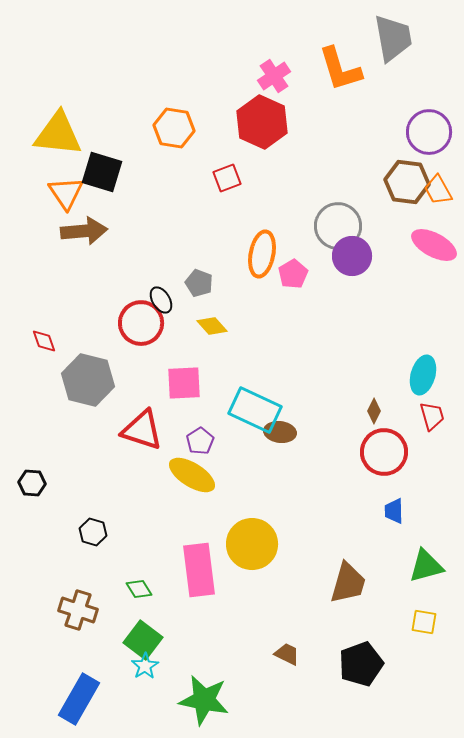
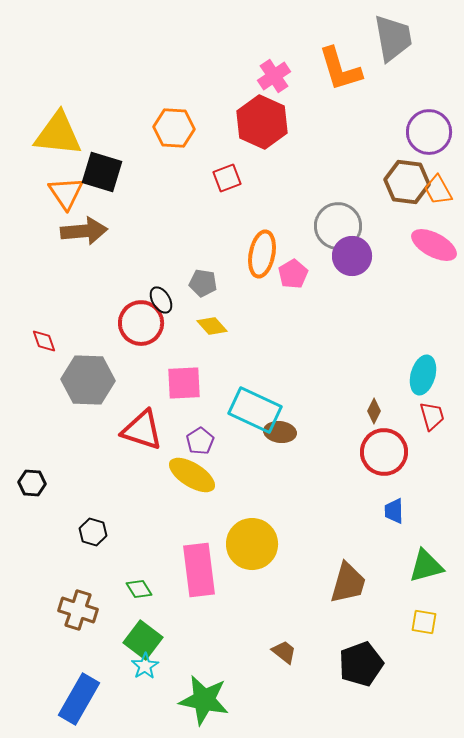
orange hexagon at (174, 128): rotated 6 degrees counterclockwise
gray pentagon at (199, 283): moved 4 px right; rotated 12 degrees counterclockwise
gray hexagon at (88, 380): rotated 12 degrees counterclockwise
brown trapezoid at (287, 654): moved 3 px left, 2 px up; rotated 12 degrees clockwise
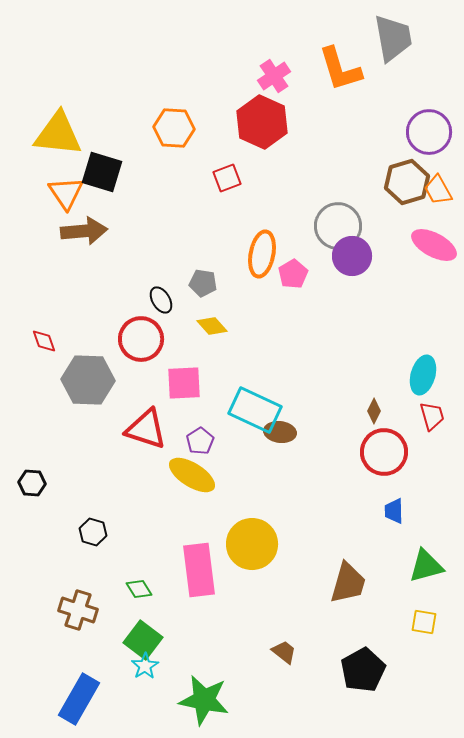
brown hexagon at (407, 182): rotated 24 degrees counterclockwise
red circle at (141, 323): moved 16 px down
red triangle at (142, 430): moved 4 px right, 1 px up
black pentagon at (361, 664): moved 2 px right, 6 px down; rotated 9 degrees counterclockwise
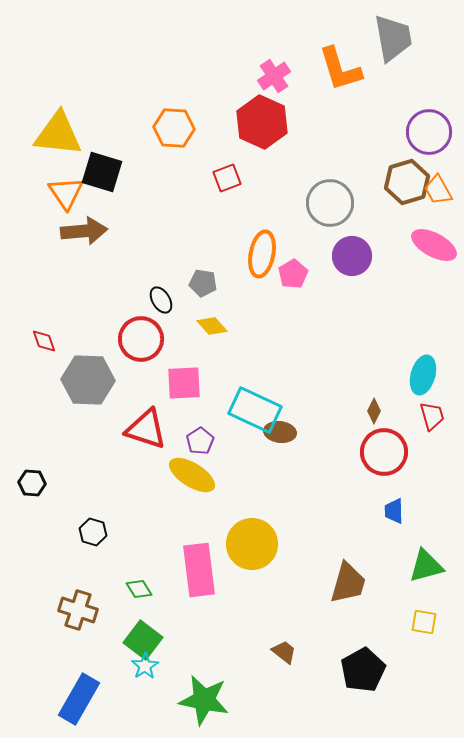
gray circle at (338, 226): moved 8 px left, 23 px up
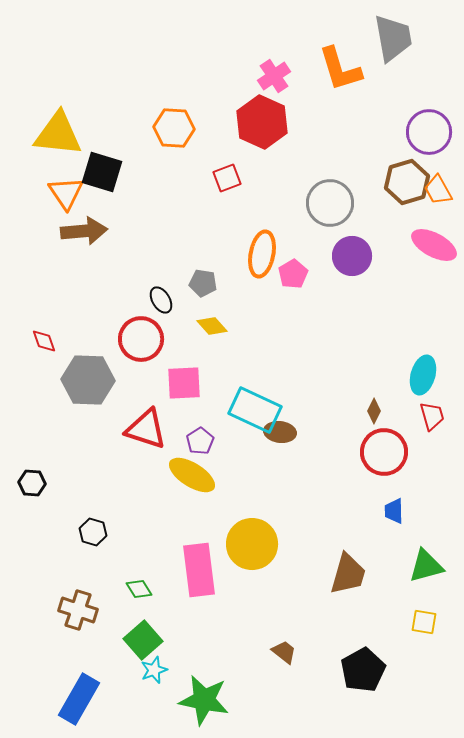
brown trapezoid at (348, 583): moved 9 px up
green square at (143, 640): rotated 12 degrees clockwise
cyan star at (145, 666): moved 9 px right, 4 px down; rotated 12 degrees clockwise
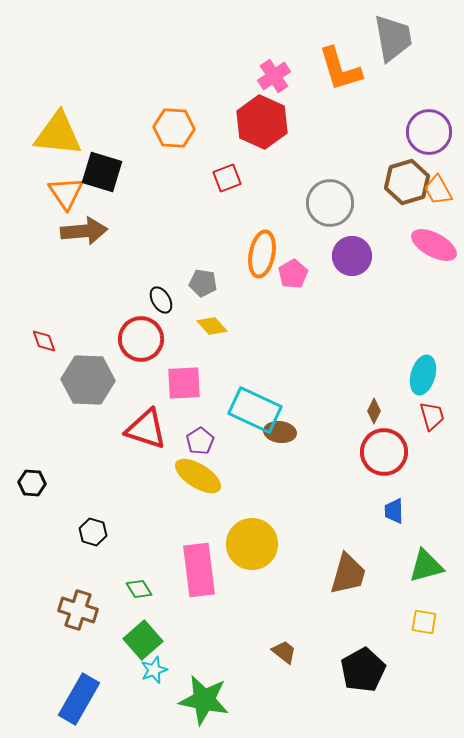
yellow ellipse at (192, 475): moved 6 px right, 1 px down
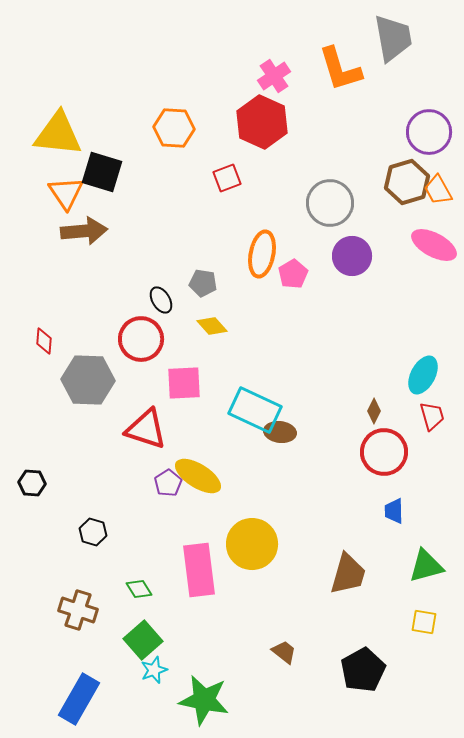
red diamond at (44, 341): rotated 24 degrees clockwise
cyan ellipse at (423, 375): rotated 12 degrees clockwise
purple pentagon at (200, 441): moved 32 px left, 42 px down
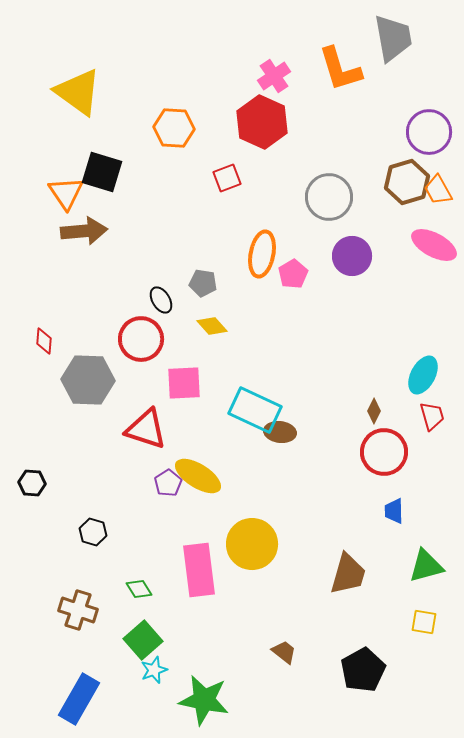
yellow triangle at (58, 134): moved 20 px right, 42 px up; rotated 30 degrees clockwise
gray circle at (330, 203): moved 1 px left, 6 px up
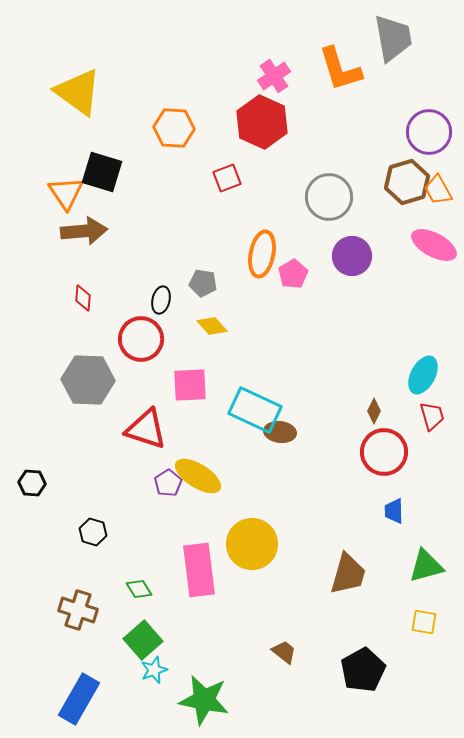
black ellipse at (161, 300): rotated 44 degrees clockwise
red diamond at (44, 341): moved 39 px right, 43 px up
pink square at (184, 383): moved 6 px right, 2 px down
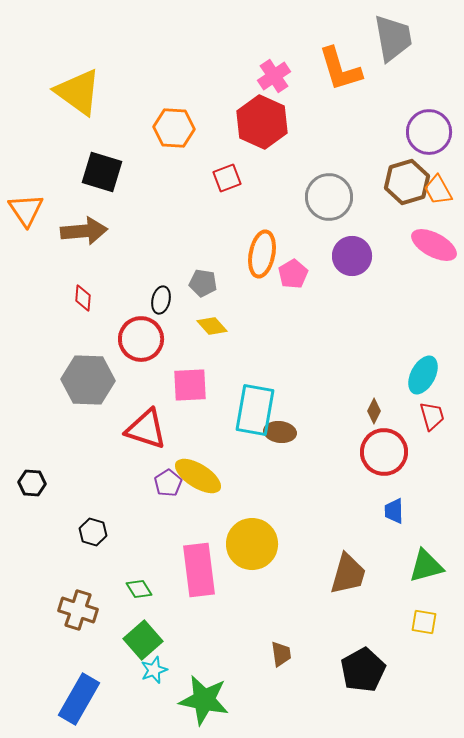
orange triangle at (66, 193): moved 40 px left, 17 px down
cyan rectangle at (255, 410): rotated 75 degrees clockwise
brown trapezoid at (284, 652): moved 3 px left, 2 px down; rotated 44 degrees clockwise
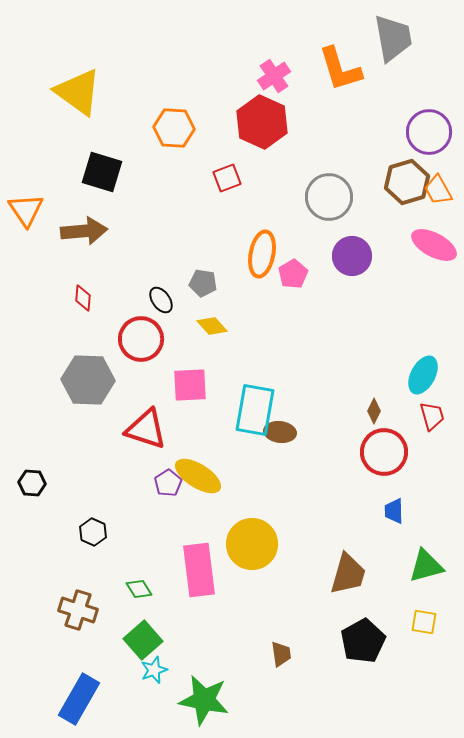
black ellipse at (161, 300): rotated 48 degrees counterclockwise
black hexagon at (93, 532): rotated 8 degrees clockwise
black pentagon at (363, 670): moved 29 px up
